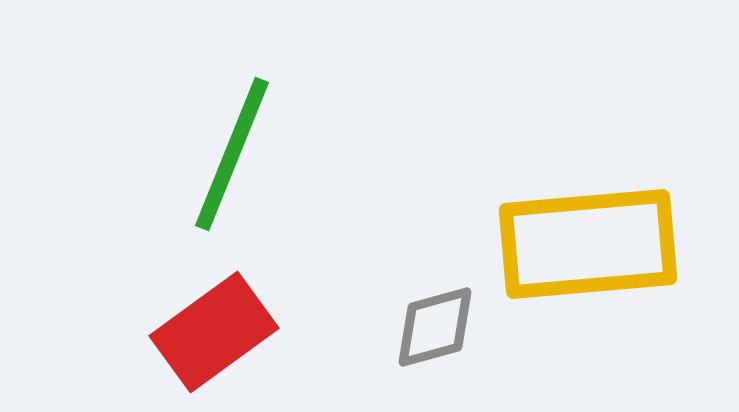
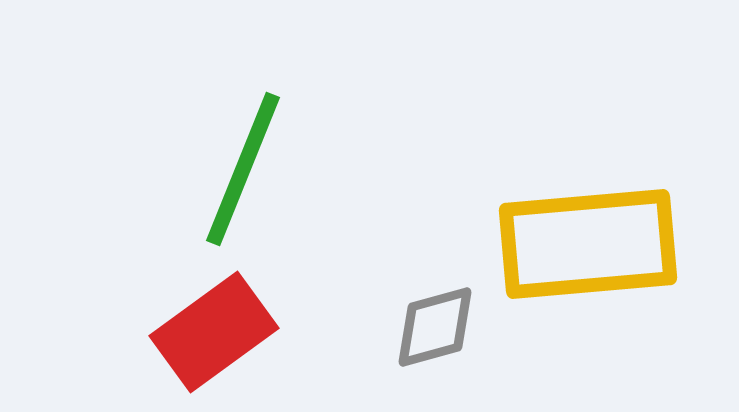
green line: moved 11 px right, 15 px down
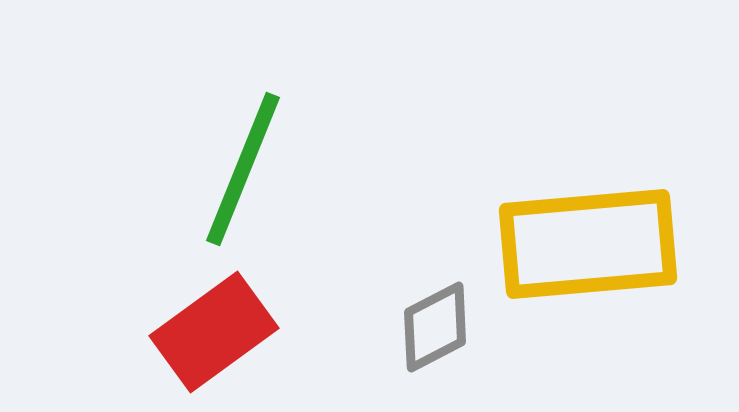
gray diamond: rotated 12 degrees counterclockwise
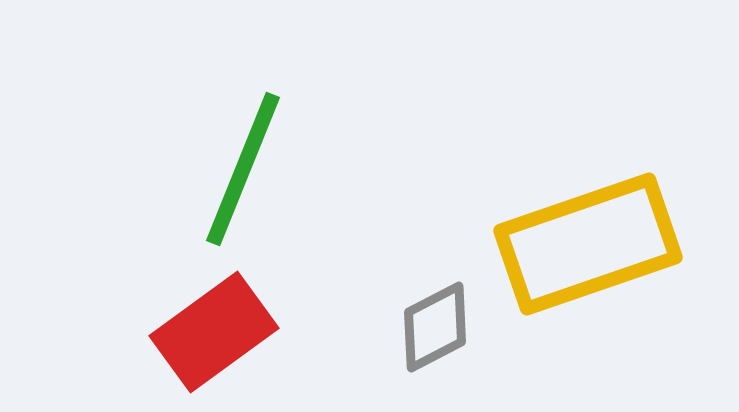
yellow rectangle: rotated 14 degrees counterclockwise
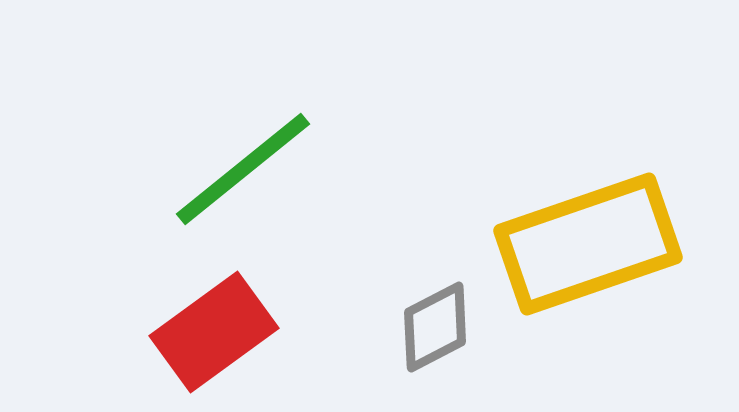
green line: rotated 29 degrees clockwise
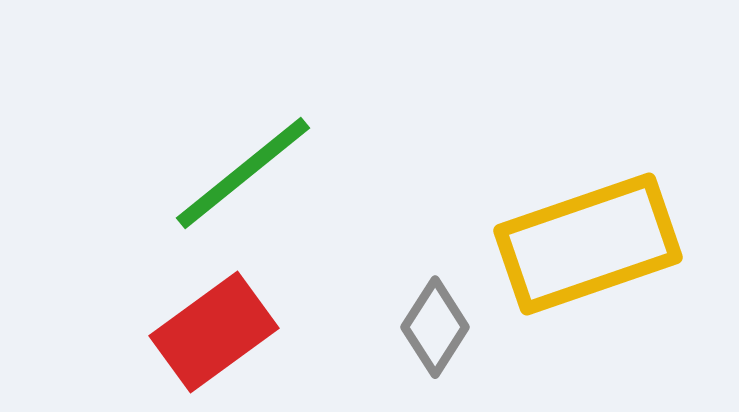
green line: moved 4 px down
gray diamond: rotated 30 degrees counterclockwise
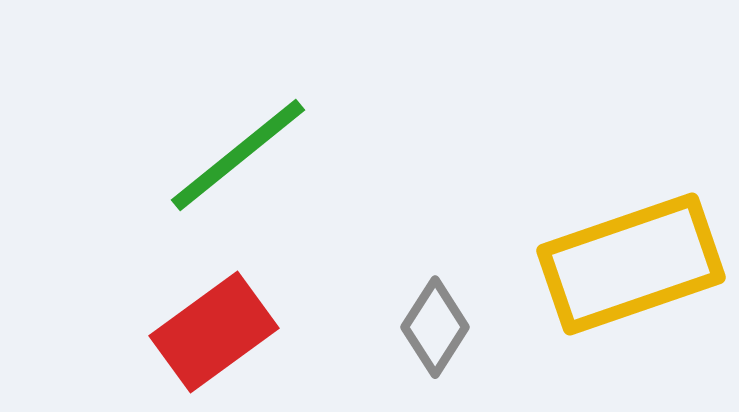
green line: moved 5 px left, 18 px up
yellow rectangle: moved 43 px right, 20 px down
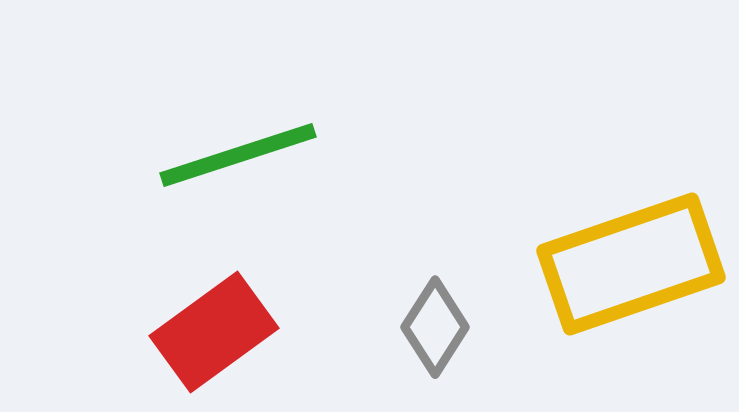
green line: rotated 21 degrees clockwise
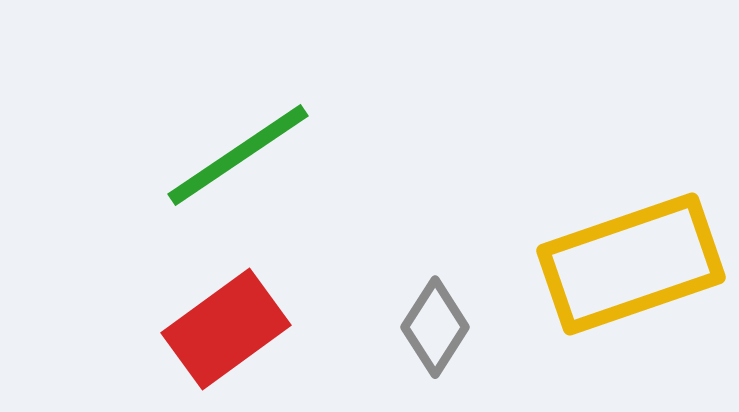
green line: rotated 16 degrees counterclockwise
red rectangle: moved 12 px right, 3 px up
